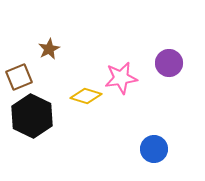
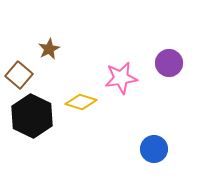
brown square: moved 2 px up; rotated 28 degrees counterclockwise
yellow diamond: moved 5 px left, 6 px down
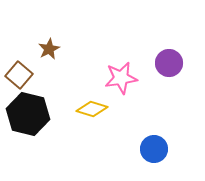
yellow diamond: moved 11 px right, 7 px down
black hexagon: moved 4 px left, 2 px up; rotated 12 degrees counterclockwise
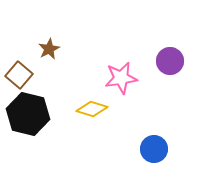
purple circle: moved 1 px right, 2 px up
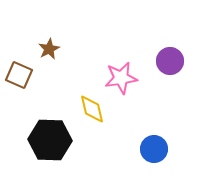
brown square: rotated 16 degrees counterclockwise
yellow diamond: rotated 60 degrees clockwise
black hexagon: moved 22 px right, 26 px down; rotated 12 degrees counterclockwise
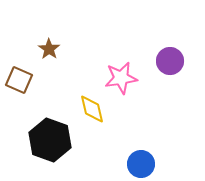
brown star: rotated 10 degrees counterclockwise
brown square: moved 5 px down
black hexagon: rotated 18 degrees clockwise
blue circle: moved 13 px left, 15 px down
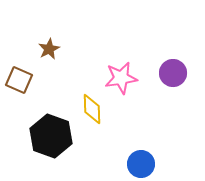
brown star: rotated 10 degrees clockwise
purple circle: moved 3 px right, 12 px down
yellow diamond: rotated 12 degrees clockwise
black hexagon: moved 1 px right, 4 px up
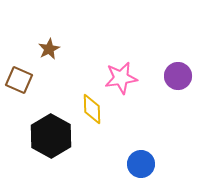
purple circle: moved 5 px right, 3 px down
black hexagon: rotated 9 degrees clockwise
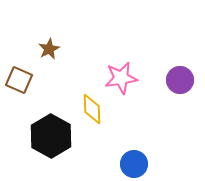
purple circle: moved 2 px right, 4 px down
blue circle: moved 7 px left
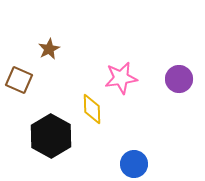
purple circle: moved 1 px left, 1 px up
